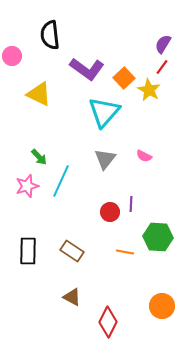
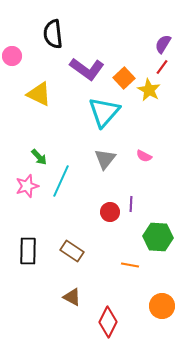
black semicircle: moved 3 px right, 1 px up
orange line: moved 5 px right, 13 px down
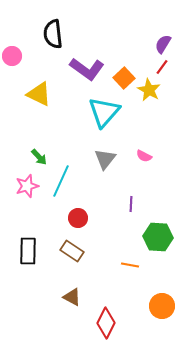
red circle: moved 32 px left, 6 px down
red diamond: moved 2 px left, 1 px down
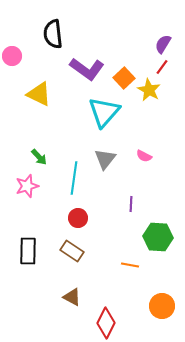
cyan line: moved 13 px right, 3 px up; rotated 16 degrees counterclockwise
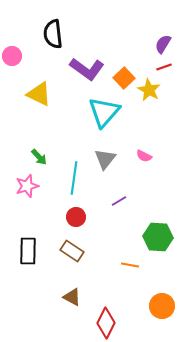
red line: moved 2 px right; rotated 35 degrees clockwise
purple line: moved 12 px left, 3 px up; rotated 56 degrees clockwise
red circle: moved 2 px left, 1 px up
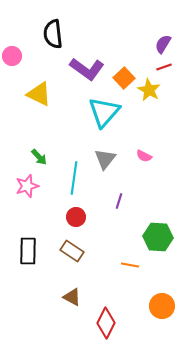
purple line: rotated 42 degrees counterclockwise
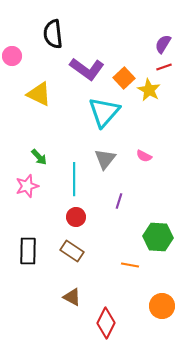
cyan line: moved 1 px down; rotated 8 degrees counterclockwise
